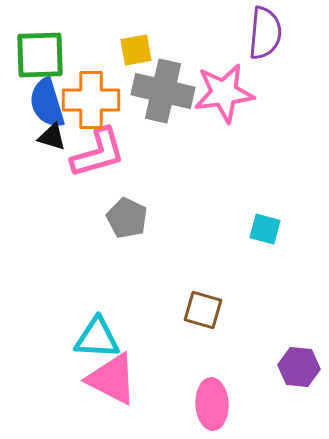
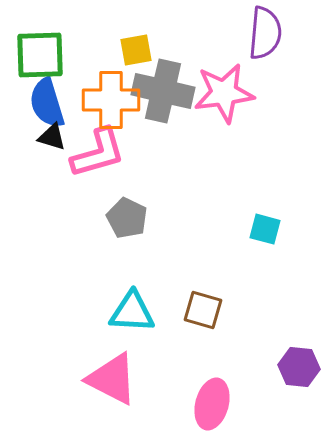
orange cross: moved 20 px right
cyan triangle: moved 35 px right, 26 px up
pink ellipse: rotated 18 degrees clockwise
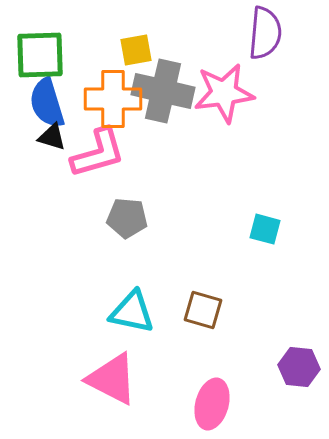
orange cross: moved 2 px right, 1 px up
gray pentagon: rotated 21 degrees counterclockwise
cyan triangle: rotated 9 degrees clockwise
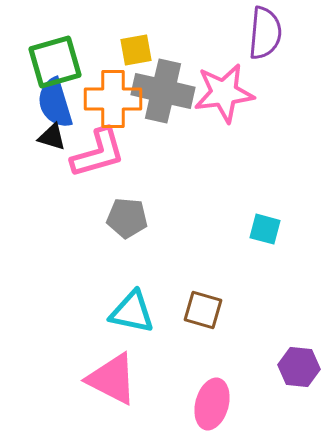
green square: moved 15 px right, 7 px down; rotated 14 degrees counterclockwise
blue semicircle: moved 8 px right
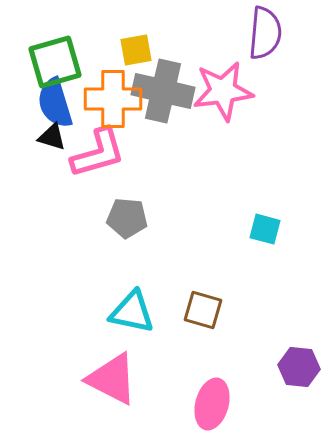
pink star: moved 1 px left, 2 px up
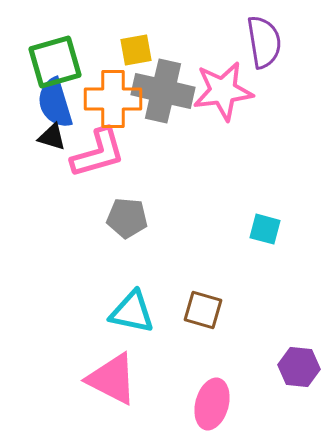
purple semicircle: moved 1 px left, 9 px down; rotated 14 degrees counterclockwise
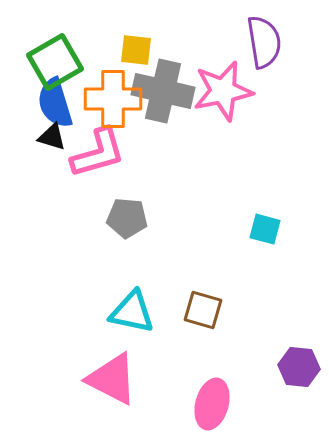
yellow square: rotated 16 degrees clockwise
green square: rotated 14 degrees counterclockwise
pink star: rotated 4 degrees counterclockwise
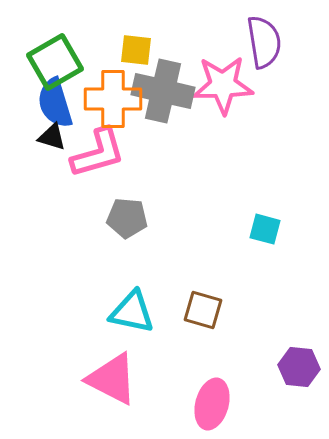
pink star: moved 6 px up; rotated 10 degrees clockwise
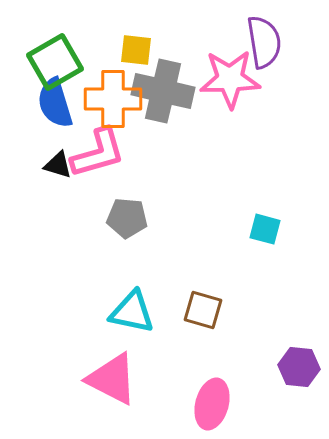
pink star: moved 7 px right, 6 px up
black triangle: moved 6 px right, 28 px down
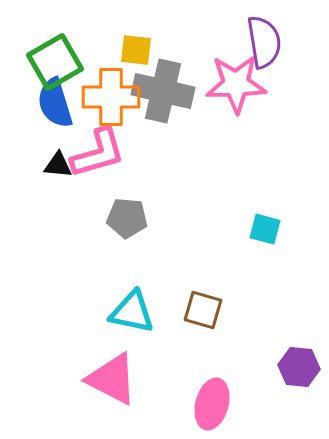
pink star: moved 6 px right, 5 px down
orange cross: moved 2 px left, 2 px up
black triangle: rotated 12 degrees counterclockwise
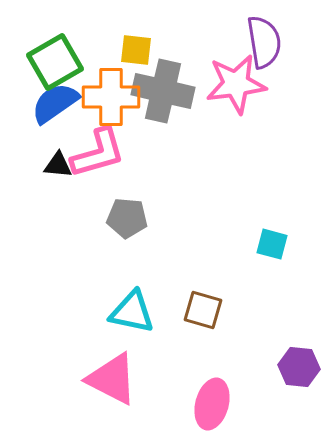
pink star: rotated 6 degrees counterclockwise
blue semicircle: rotated 72 degrees clockwise
cyan square: moved 7 px right, 15 px down
